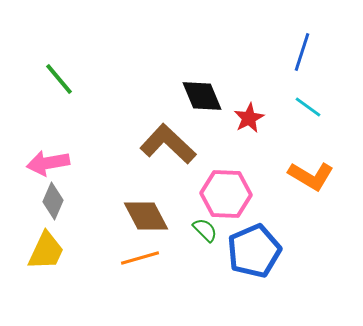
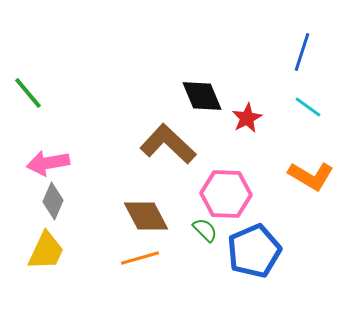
green line: moved 31 px left, 14 px down
red star: moved 2 px left
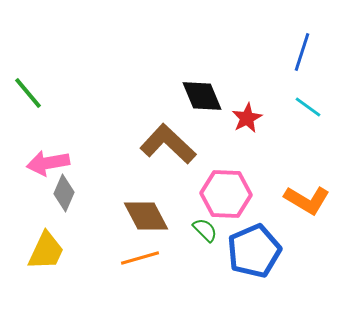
orange L-shape: moved 4 px left, 24 px down
gray diamond: moved 11 px right, 8 px up
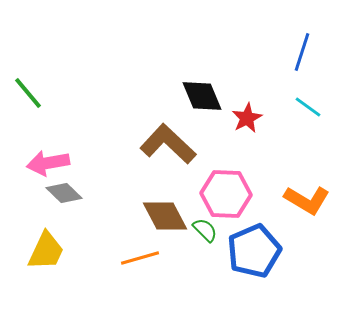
gray diamond: rotated 69 degrees counterclockwise
brown diamond: moved 19 px right
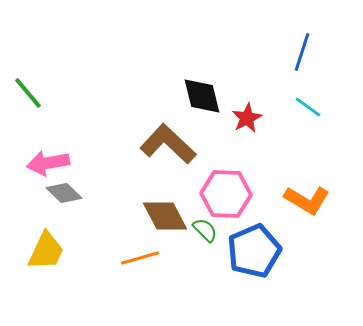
black diamond: rotated 9 degrees clockwise
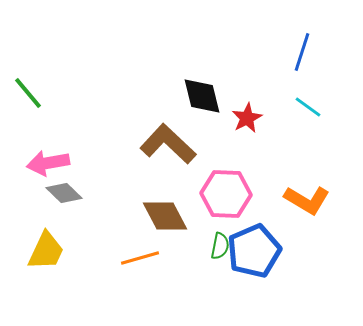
green semicircle: moved 15 px right, 16 px down; rotated 56 degrees clockwise
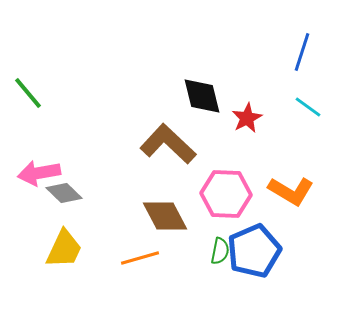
pink arrow: moved 9 px left, 10 px down
orange L-shape: moved 16 px left, 9 px up
green semicircle: moved 5 px down
yellow trapezoid: moved 18 px right, 2 px up
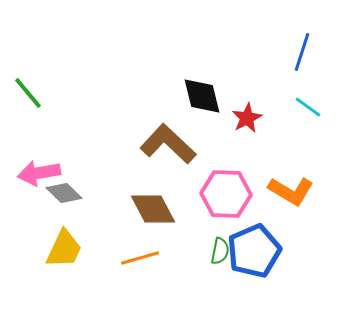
brown diamond: moved 12 px left, 7 px up
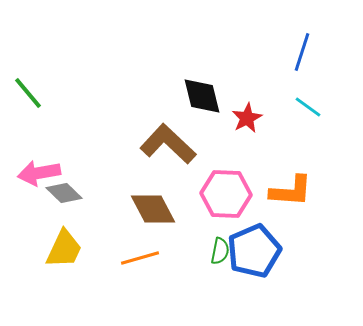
orange L-shape: rotated 27 degrees counterclockwise
